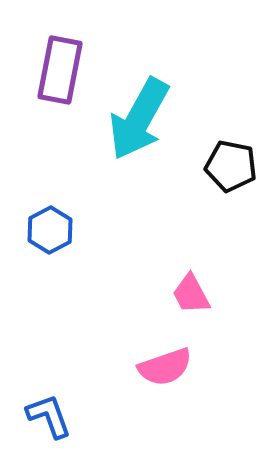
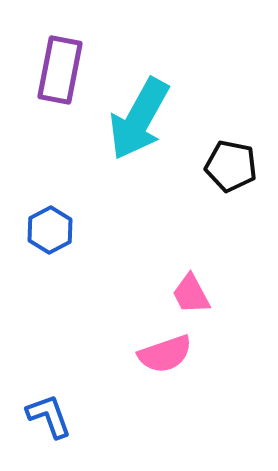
pink semicircle: moved 13 px up
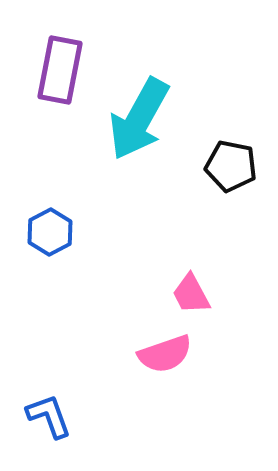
blue hexagon: moved 2 px down
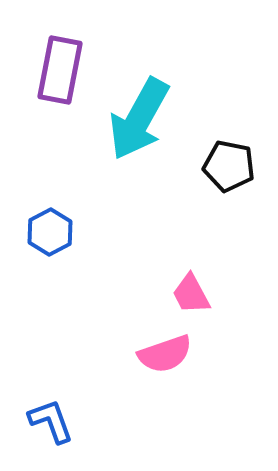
black pentagon: moved 2 px left
blue L-shape: moved 2 px right, 5 px down
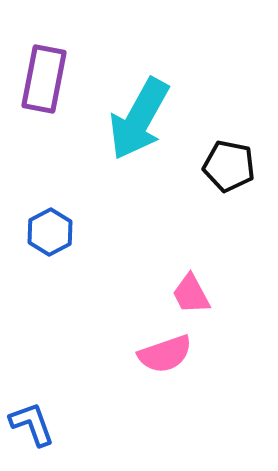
purple rectangle: moved 16 px left, 9 px down
blue L-shape: moved 19 px left, 3 px down
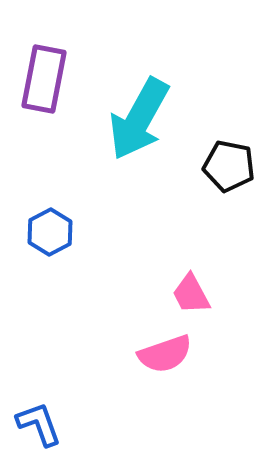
blue L-shape: moved 7 px right
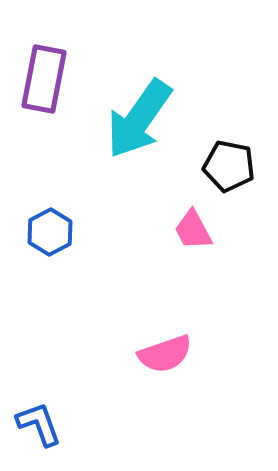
cyan arrow: rotated 6 degrees clockwise
pink trapezoid: moved 2 px right, 64 px up
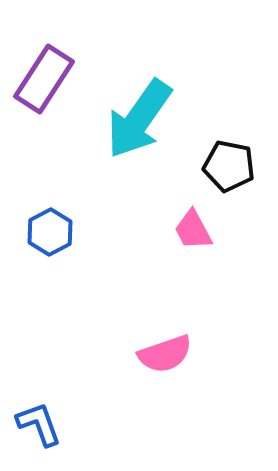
purple rectangle: rotated 22 degrees clockwise
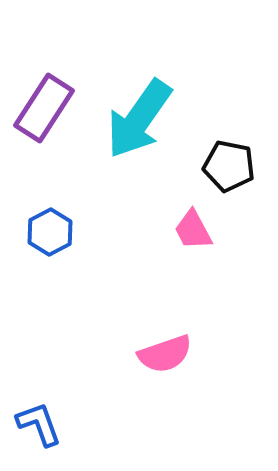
purple rectangle: moved 29 px down
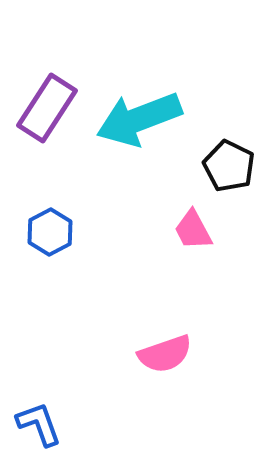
purple rectangle: moved 3 px right
cyan arrow: rotated 34 degrees clockwise
black pentagon: rotated 15 degrees clockwise
